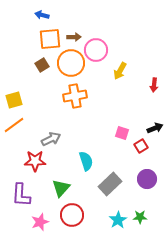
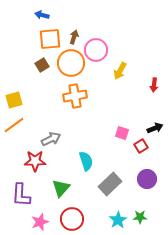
brown arrow: rotated 72 degrees counterclockwise
red circle: moved 4 px down
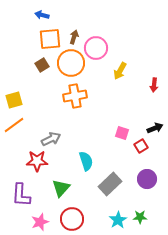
pink circle: moved 2 px up
red star: moved 2 px right
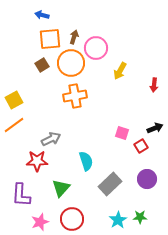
yellow square: rotated 12 degrees counterclockwise
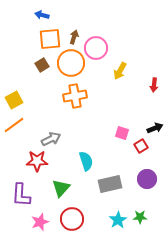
gray rectangle: rotated 30 degrees clockwise
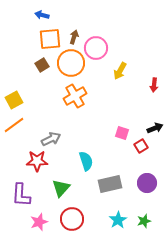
orange cross: rotated 20 degrees counterclockwise
purple circle: moved 4 px down
green star: moved 4 px right, 4 px down; rotated 16 degrees counterclockwise
pink star: moved 1 px left
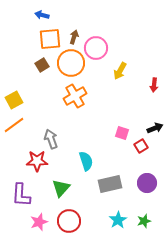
gray arrow: rotated 84 degrees counterclockwise
red circle: moved 3 px left, 2 px down
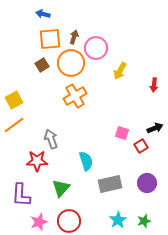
blue arrow: moved 1 px right, 1 px up
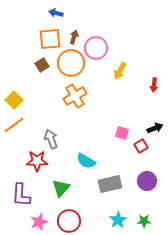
blue arrow: moved 13 px right, 1 px up
yellow square: rotated 18 degrees counterclockwise
cyan semicircle: rotated 138 degrees clockwise
purple circle: moved 2 px up
green star: rotated 16 degrees clockwise
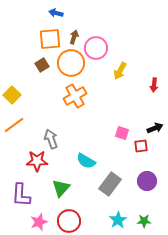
yellow square: moved 2 px left, 5 px up
red square: rotated 24 degrees clockwise
gray rectangle: rotated 40 degrees counterclockwise
